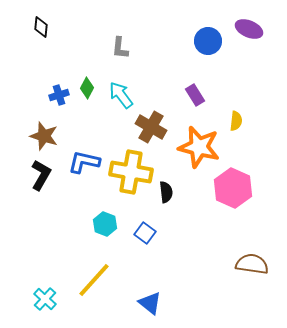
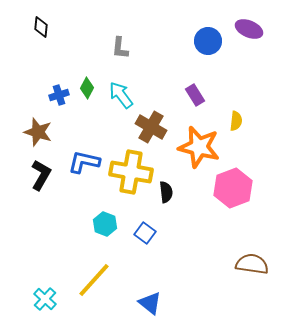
brown star: moved 6 px left, 4 px up
pink hexagon: rotated 15 degrees clockwise
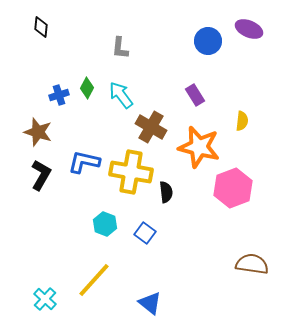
yellow semicircle: moved 6 px right
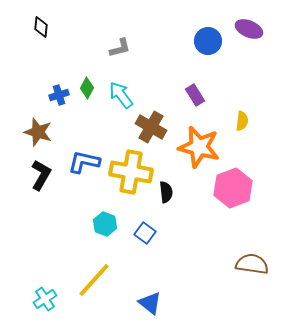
gray L-shape: rotated 110 degrees counterclockwise
cyan cross: rotated 15 degrees clockwise
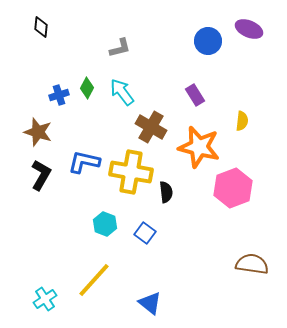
cyan arrow: moved 1 px right, 3 px up
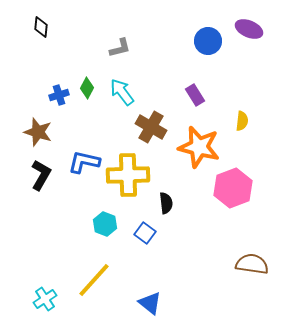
yellow cross: moved 3 px left, 3 px down; rotated 12 degrees counterclockwise
black semicircle: moved 11 px down
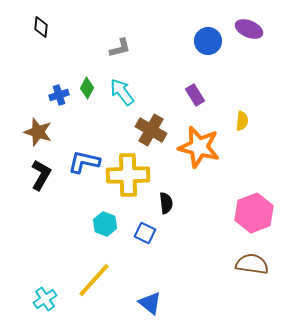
brown cross: moved 3 px down
pink hexagon: moved 21 px right, 25 px down
blue square: rotated 10 degrees counterclockwise
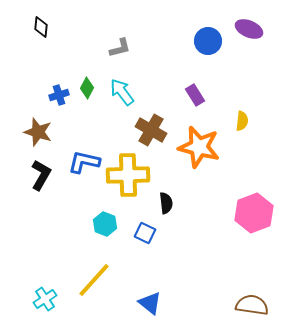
brown semicircle: moved 41 px down
